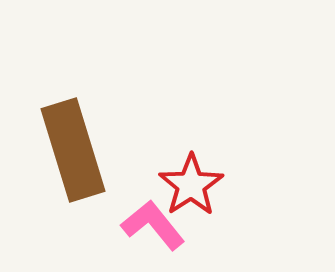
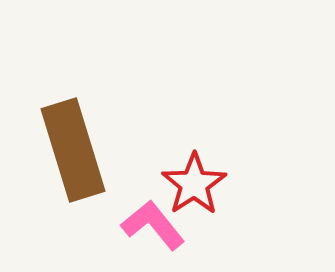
red star: moved 3 px right, 1 px up
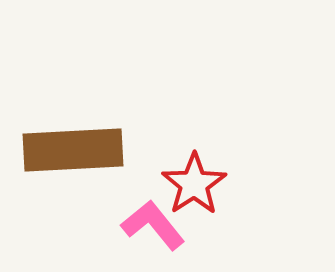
brown rectangle: rotated 76 degrees counterclockwise
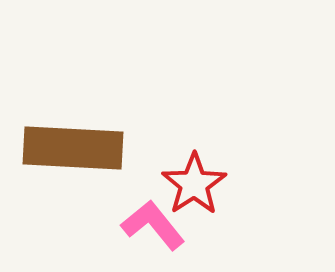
brown rectangle: moved 2 px up; rotated 6 degrees clockwise
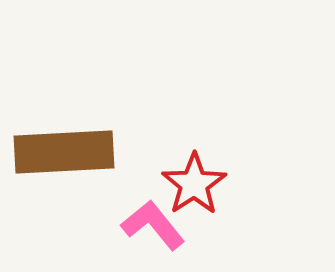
brown rectangle: moved 9 px left, 4 px down; rotated 6 degrees counterclockwise
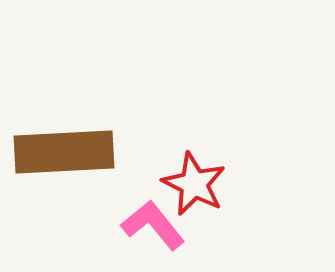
red star: rotated 12 degrees counterclockwise
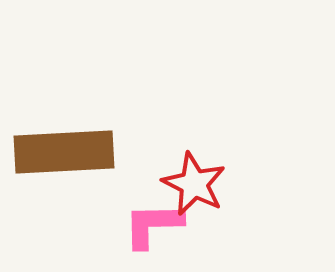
pink L-shape: rotated 52 degrees counterclockwise
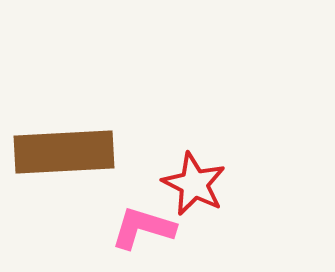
pink L-shape: moved 10 px left, 3 px down; rotated 18 degrees clockwise
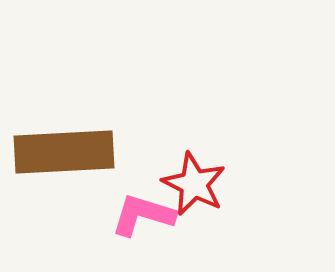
pink L-shape: moved 13 px up
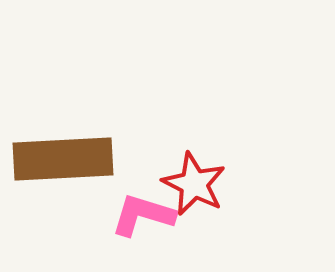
brown rectangle: moved 1 px left, 7 px down
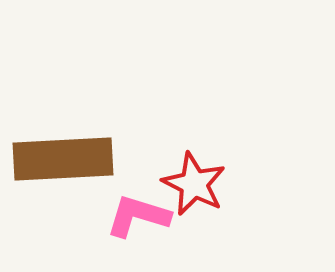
pink L-shape: moved 5 px left, 1 px down
